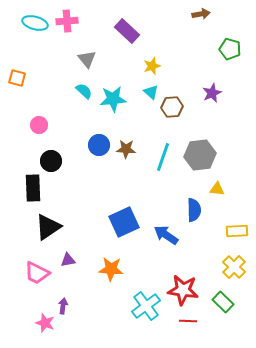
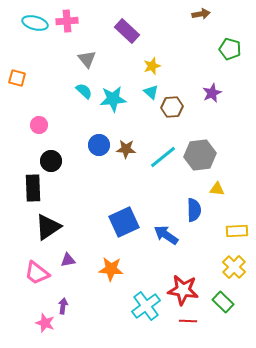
cyan line: rotated 32 degrees clockwise
pink trapezoid: rotated 12 degrees clockwise
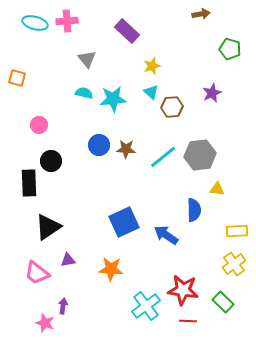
cyan semicircle: moved 2 px down; rotated 30 degrees counterclockwise
black rectangle: moved 4 px left, 5 px up
yellow cross: moved 3 px up; rotated 10 degrees clockwise
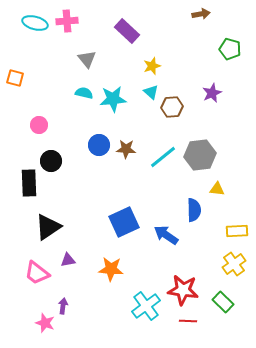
orange square: moved 2 px left
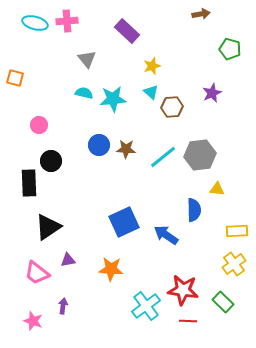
pink star: moved 12 px left, 2 px up
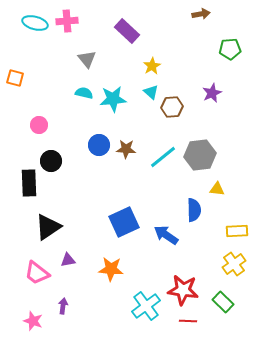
green pentagon: rotated 20 degrees counterclockwise
yellow star: rotated 12 degrees counterclockwise
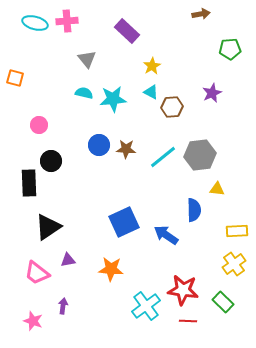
cyan triangle: rotated 14 degrees counterclockwise
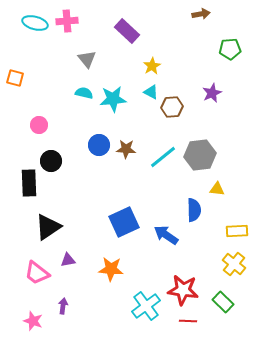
yellow cross: rotated 15 degrees counterclockwise
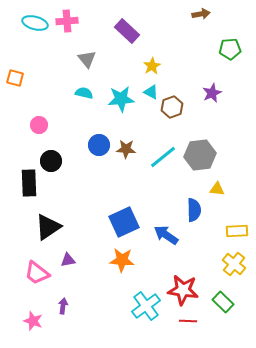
cyan star: moved 8 px right
brown hexagon: rotated 15 degrees counterclockwise
orange star: moved 11 px right, 9 px up
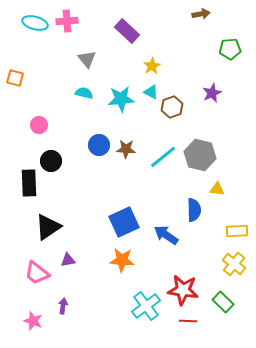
gray hexagon: rotated 20 degrees clockwise
